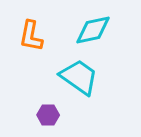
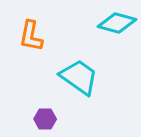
cyan diamond: moved 24 px right, 7 px up; rotated 27 degrees clockwise
purple hexagon: moved 3 px left, 4 px down
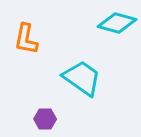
orange L-shape: moved 5 px left, 3 px down
cyan trapezoid: moved 3 px right, 1 px down
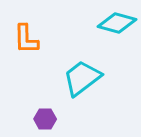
orange L-shape: rotated 12 degrees counterclockwise
cyan trapezoid: rotated 72 degrees counterclockwise
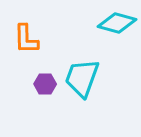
cyan trapezoid: rotated 33 degrees counterclockwise
purple hexagon: moved 35 px up
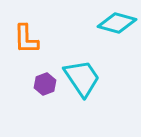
cyan trapezoid: rotated 126 degrees clockwise
purple hexagon: rotated 20 degrees counterclockwise
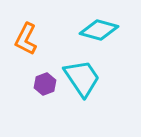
cyan diamond: moved 18 px left, 7 px down
orange L-shape: rotated 28 degrees clockwise
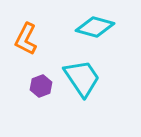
cyan diamond: moved 4 px left, 3 px up
purple hexagon: moved 4 px left, 2 px down
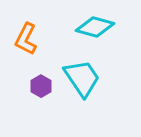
purple hexagon: rotated 10 degrees counterclockwise
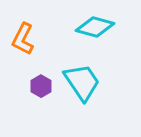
orange L-shape: moved 3 px left
cyan trapezoid: moved 4 px down
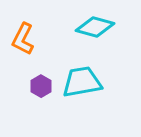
cyan trapezoid: rotated 66 degrees counterclockwise
